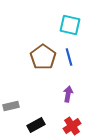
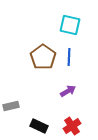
blue line: rotated 18 degrees clockwise
purple arrow: moved 3 px up; rotated 49 degrees clockwise
black rectangle: moved 3 px right, 1 px down; rotated 54 degrees clockwise
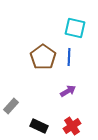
cyan square: moved 5 px right, 3 px down
gray rectangle: rotated 35 degrees counterclockwise
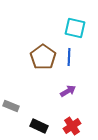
gray rectangle: rotated 70 degrees clockwise
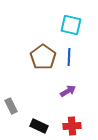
cyan square: moved 4 px left, 3 px up
gray rectangle: rotated 42 degrees clockwise
red cross: rotated 30 degrees clockwise
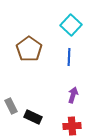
cyan square: rotated 30 degrees clockwise
brown pentagon: moved 14 px left, 8 px up
purple arrow: moved 5 px right, 4 px down; rotated 42 degrees counterclockwise
black rectangle: moved 6 px left, 9 px up
